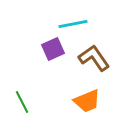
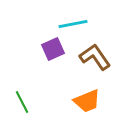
brown L-shape: moved 1 px right, 1 px up
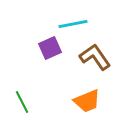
purple square: moved 3 px left, 1 px up
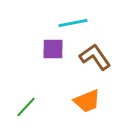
cyan line: moved 1 px up
purple square: moved 3 px right, 1 px down; rotated 25 degrees clockwise
green line: moved 4 px right, 5 px down; rotated 70 degrees clockwise
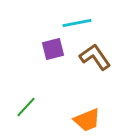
cyan line: moved 4 px right
purple square: rotated 15 degrees counterclockwise
orange trapezoid: moved 19 px down
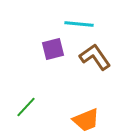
cyan line: moved 2 px right, 1 px down; rotated 16 degrees clockwise
orange trapezoid: moved 1 px left
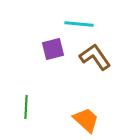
green line: rotated 40 degrees counterclockwise
orange trapezoid: rotated 116 degrees counterclockwise
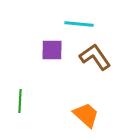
purple square: moved 1 px left, 1 px down; rotated 15 degrees clockwise
green line: moved 6 px left, 6 px up
orange trapezoid: moved 5 px up
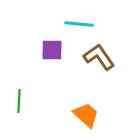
brown L-shape: moved 4 px right
green line: moved 1 px left
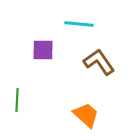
purple square: moved 9 px left
brown L-shape: moved 5 px down
green line: moved 2 px left, 1 px up
